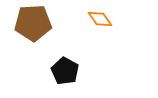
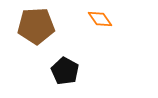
brown pentagon: moved 3 px right, 3 px down
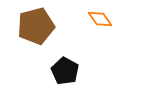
brown pentagon: rotated 12 degrees counterclockwise
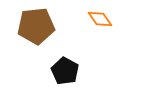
brown pentagon: rotated 9 degrees clockwise
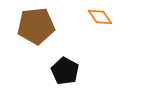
orange diamond: moved 2 px up
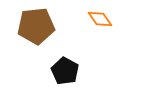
orange diamond: moved 2 px down
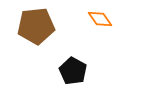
black pentagon: moved 8 px right
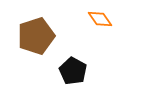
brown pentagon: moved 10 px down; rotated 12 degrees counterclockwise
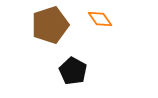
brown pentagon: moved 14 px right, 11 px up
